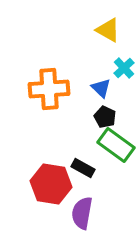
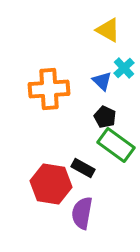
blue triangle: moved 1 px right, 7 px up
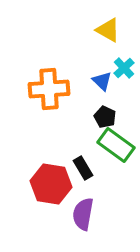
black rectangle: rotated 30 degrees clockwise
purple semicircle: moved 1 px right, 1 px down
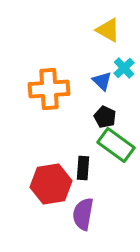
black rectangle: rotated 35 degrees clockwise
red hexagon: rotated 18 degrees counterclockwise
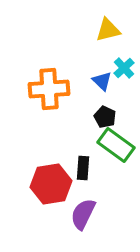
yellow triangle: rotated 44 degrees counterclockwise
purple semicircle: rotated 16 degrees clockwise
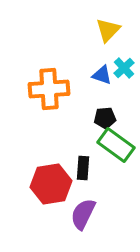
yellow triangle: rotated 32 degrees counterclockwise
blue triangle: moved 6 px up; rotated 25 degrees counterclockwise
black pentagon: moved 1 px down; rotated 30 degrees counterclockwise
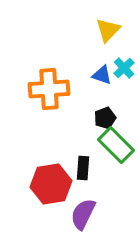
black pentagon: rotated 15 degrees counterclockwise
green rectangle: rotated 9 degrees clockwise
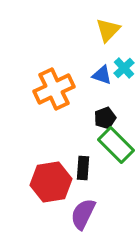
orange cross: moved 5 px right; rotated 21 degrees counterclockwise
red hexagon: moved 2 px up
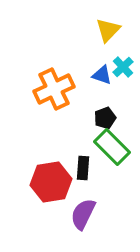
cyan cross: moved 1 px left, 1 px up
green rectangle: moved 4 px left, 2 px down
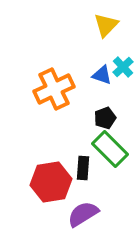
yellow triangle: moved 2 px left, 5 px up
green rectangle: moved 2 px left, 2 px down
purple semicircle: rotated 32 degrees clockwise
